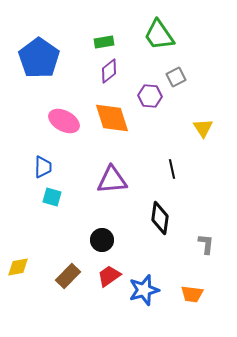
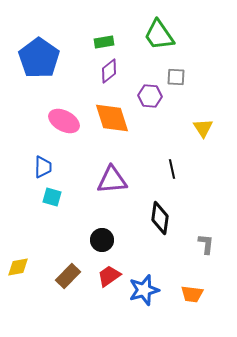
gray square: rotated 30 degrees clockwise
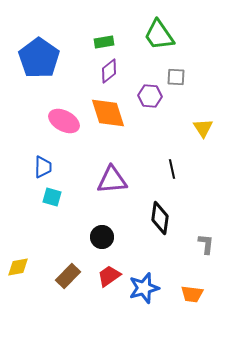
orange diamond: moved 4 px left, 5 px up
black circle: moved 3 px up
blue star: moved 2 px up
